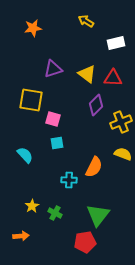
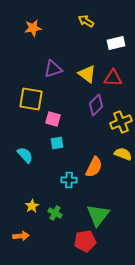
yellow square: moved 1 px up
red pentagon: moved 1 px up
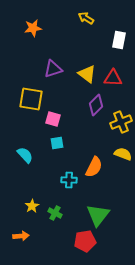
yellow arrow: moved 3 px up
white rectangle: moved 3 px right, 3 px up; rotated 66 degrees counterclockwise
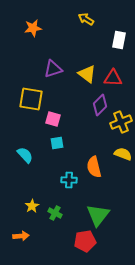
yellow arrow: moved 1 px down
purple diamond: moved 4 px right
orange semicircle: rotated 140 degrees clockwise
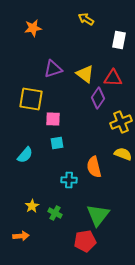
yellow triangle: moved 2 px left
purple diamond: moved 2 px left, 7 px up; rotated 10 degrees counterclockwise
pink square: rotated 14 degrees counterclockwise
cyan semicircle: rotated 84 degrees clockwise
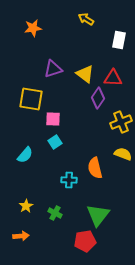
cyan square: moved 2 px left, 1 px up; rotated 24 degrees counterclockwise
orange semicircle: moved 1 px right, 1 px down
yellow star: moved 6 px left
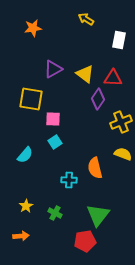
purple triangle: rotated 12 degrees counterclockwise
purple diamond: moved 1 px down
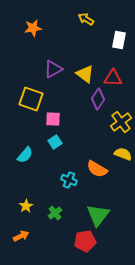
yellow square: rotated 10 degrees clockwise
yellow cross: rotated 15 degrees counterclockwise
orange semicircle: moved 2 px right, 1 px down; rotated 45 degrees counterclockwise
cyan cross: rotated 21 degrees clockwise
green cross: rotated 24 degrees clockwise
orange arrow: rotated 21 degrees counterclockwise
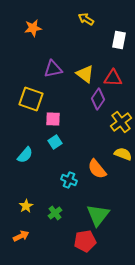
purple triangle: rotated 18 degrees clockwise
orange semicircle: rotated 20 degrees clockwise
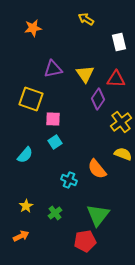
white rectangle: moved 2 px down; rotated 24 degrees counterclockwise
yellow triangle: rotated 18 degrees clockwise
red triangle: moved 3 px right, 1 px down
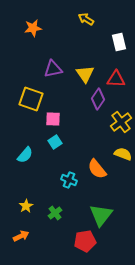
green triangle: moved 3 px right
